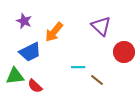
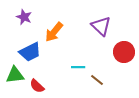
purple star: moved 4 px up
green triangle: moved 1 px up
red semicircle: moved 2 px right
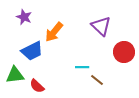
blue trapezoid: moved 2 px right, 1 px up
cyan line: moved 4 px right
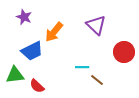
purple triangle: moved 5 px left, 1 px up
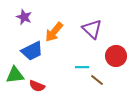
purple triangle: moved 4 px left, 4 px down
red circle: moved 8 px left, 4 px down
red semicircle: rotated 21 degrees counterclockwise
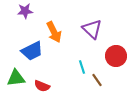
purple star: moved 1 px right, 6 px up; rotated 28 degrees counterclockwise
orange arrow: rotated 65 degrees counterclockwise
cyan line: rotated 72 degrees clockwise
green triangle: moved 1 px right, 3 px down
brown line: rotated 16 degrees clockwise
red semicircle: moved 5 px right
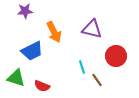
purple triangle: rotated 30 degrees counterclockwise
green triangle: rotated 24 degrees clockwise
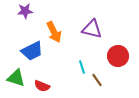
red circle: moved 2 px right
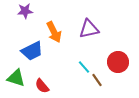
purple triangle: moved 3 px left; rotated 25 degrees counterclockwise
red circle: moved 6 px down
cyan line: moved 2 px right; rotated 24 degrees counterclockwise
red semicircle: rotated 28 degrees clockwise
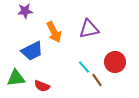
red circle: moved 3 px left
green triangle: rotated 24 degrees counterclockwise
red semicircle: rotated 28 degrees counterclockwise
